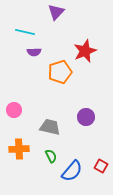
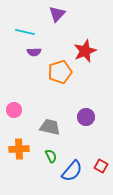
purple triangle: moved 1 px right, 2 px down
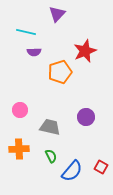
cyan line: moved 1 px right
pink circle: moved 6 px right
red square: moved 1 px down
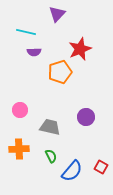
red star: moved 5 px left, 2 px up
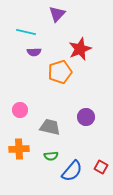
green semicircle: rotated 112 degrees clockwise
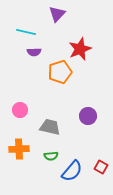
purple circle: moved 2 px right, 1 px up
